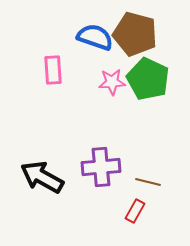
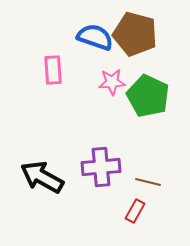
green pentagon: moved 17 px down
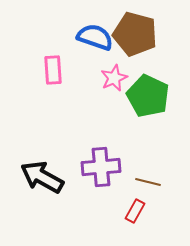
pink star: moved 2 px right, 4 px up; rotated 20 degrees counterclockwise
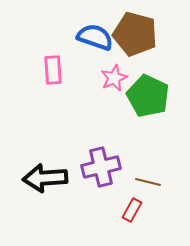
purple cross: rotated 9 degrees counterclockwise
black arrow: moved 3 px right, 1 px down; rotated 33 degrees counterclockwise
red rectangle: moved 3 px left, 1 px up
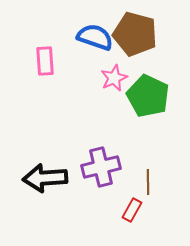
pink rectangle: moved 8 px left, 9 px up
brown line: rotated 75 degrees clockwise
